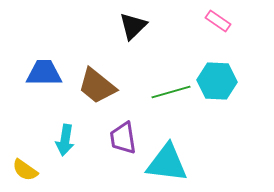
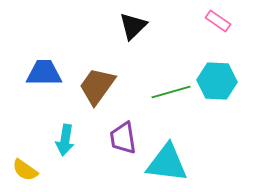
brown trapezoid: rotated 87 degrees clockwise
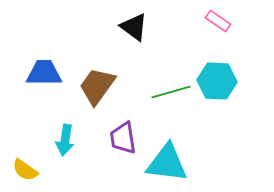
black triangle: moved 1 px right, 1 px down; rotated 40 degrees counterclockwise
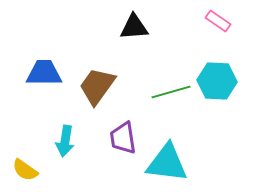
black triangle: rotated 40 degrees counterclockwise
cyan arrow: moved 1 px down
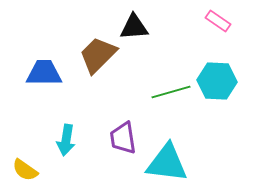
brown trapezoid: moved 1 px right, 31 px up; rotated 9 degrees clockwise
cyan arrow: moved 1 px right, 1 px up
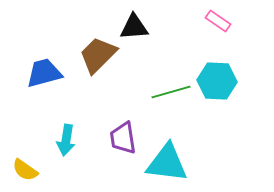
blue trapezoid: rotated 15 degrees counterclockwise
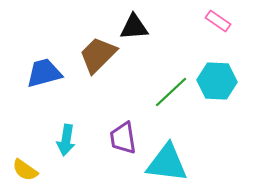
green line: rotated 27 degrees counterclockwise
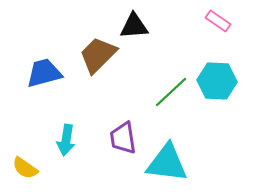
black triangle: moved 1 px up
yellow semicircle: moved 2 px up
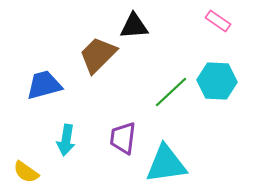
blue trapezoid: moved 12 px down
purple trapezoid: rotated 16 degrees clockwise
cyan triangle: moved 1 px left, 1 px down; rotated 15 degrees counterclockwise
yellow semicircle: moved 1 px right, 4 px down
